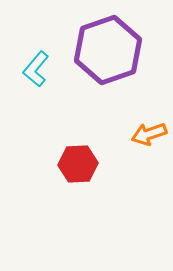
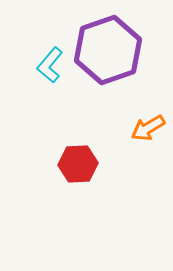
cyan L-shape: moved 14 px right, 4 px up
orange arrow: moved 1 px left, 6 px up; rotated 12 degrees counterclockwise
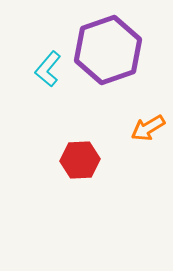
cyan L-shape: moved 2 px left, 4 px down
red hexagon: moved 2 px right, 4 px up
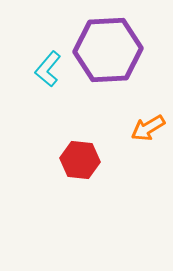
purple hexagon: rotated 16 degrees clockwise
red hexagon: rotated 9 degrees clockwise
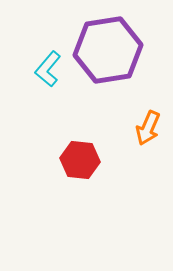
purple hexagon: rotated 6 degrees counterclockwise
orange arrow: rotated 36 degrees counterclockwise
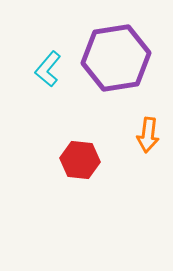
purple hexagon: moved 8 px right, 8 px down
orange arrow: moved 7 px down; rotated 16 degrees counterclockwise
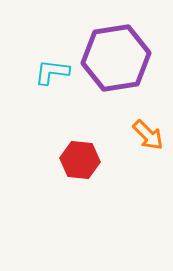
cyan L-shape: moved 4 px right, 3 px down; rotated 57 degrees clockwise
orange arrow: rotated 52 degrees counterclockwise
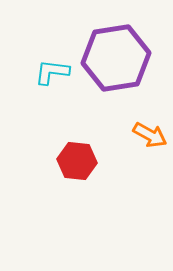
orange arrow: moved 2 px right; rotated 16 degrees counterclockwise
red hexagon: moved 3 px left, 1 px down
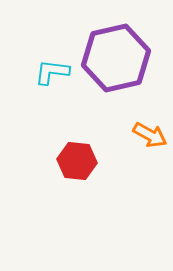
purple hexagon: rotated 4 degrees counterclockwise
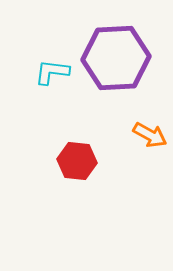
purple hexagon: rotated 10 degrees clockwise
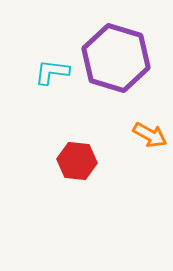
purple hexagon: rotated 20 degrees clockwise
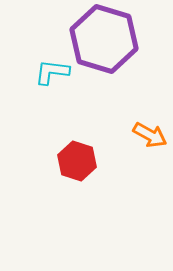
purple hexagon: moved 12 px left, 19 px up
red hexagon: rotated 12 degrees clockwise
